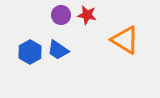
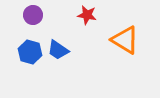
purple circle: moved 28 px left
blue hexagon: rotated 15 degrees counterclockwise
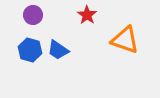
red star: rotated 24 degrees clockwise
orange triangle: rotated 12 degrees counterclockwise
blue hexagon: moved 2 px up
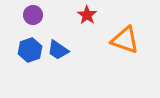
blue hexagon: rotated 25 degrees clockwise
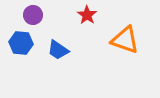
blue hexagon: moved 9 px left, 7 px up; rotated 25 degrees clockwise
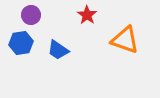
purple circle: moved 2 px left
blue hexagon: rotated 15 degrees counterclockwise
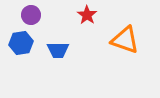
blue trapezoid: rotated 35 degrees counterclockwise
